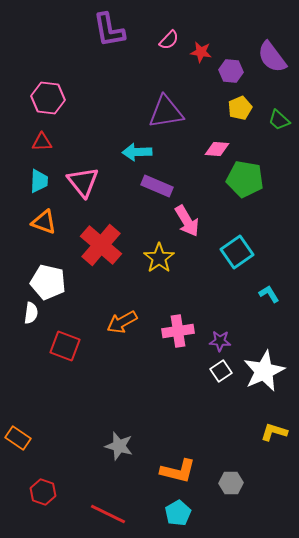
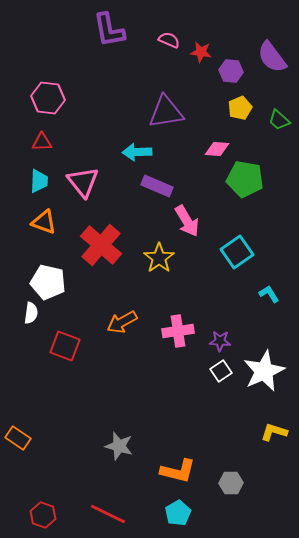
pink semicircle: rotated 110 degrees counterclockwise
red hexagon: moved 23 px down
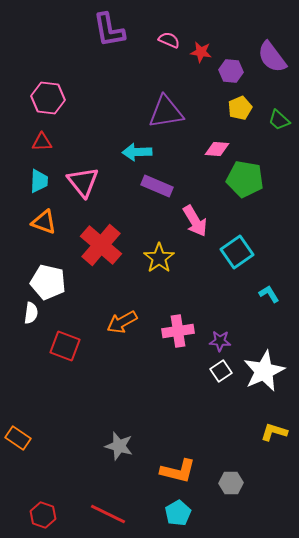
pink arrow: moved 8 px right
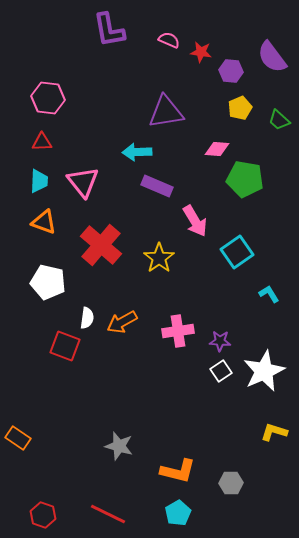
white semicircle: moved 56 px right, 5 px down
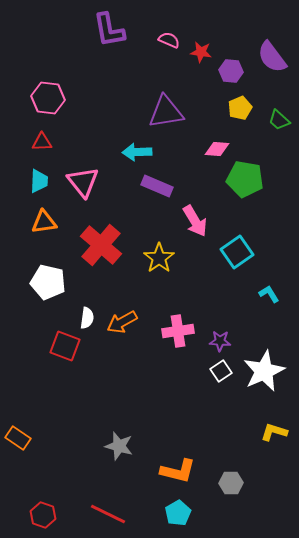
orange triangle: rotated 28 degrees counterclockwise
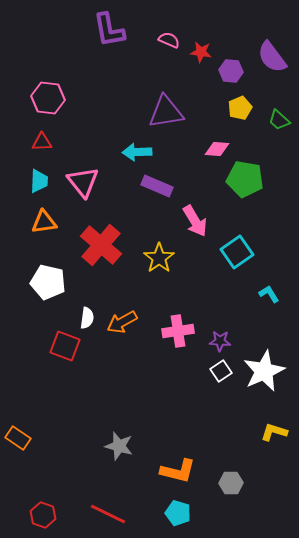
cyan pentagon: rotated 25 degrees counterclockwise
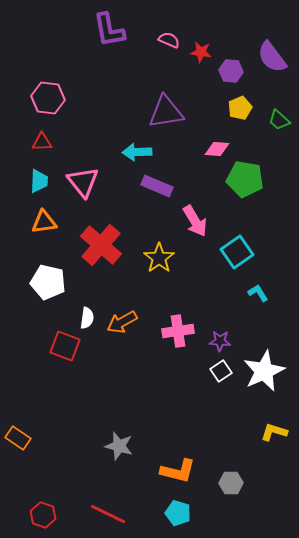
cyan L-shape: moved 11 px left, 1 px up
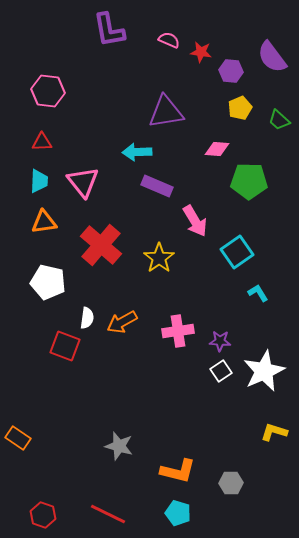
pink hexagon: moved 7 px up
green pentagon: moved 4 px right, 2 px down; rotated 9 degrees counterclockwise
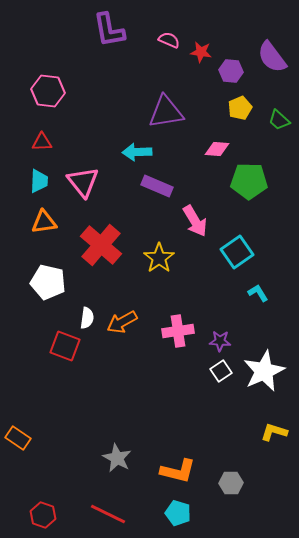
gray star: moved 2 px left, 12 px down; rotated 12 degrees clockwise
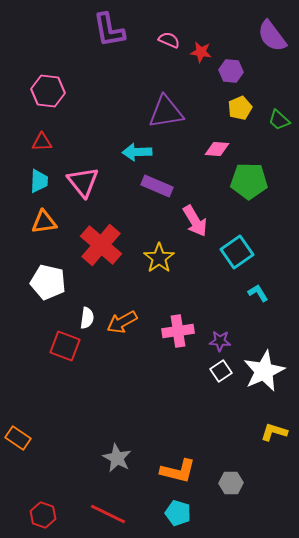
purple semicircle: moved 21 px up
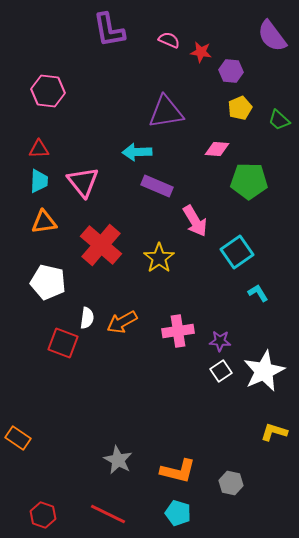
red triangle: moved 3 px left, 7 px down
red square: moved 2 px left, 3 px up
gray star: moved 1 px right, 2 px down
gray hexagon: rotated 15 degrees clockwise
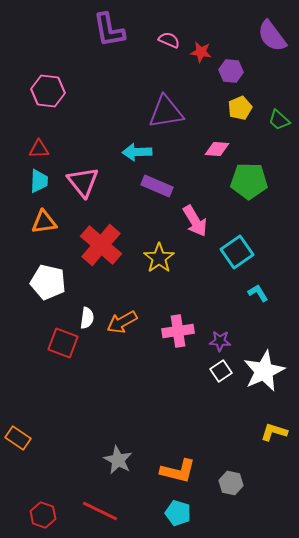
red line: moved 8 px left, 3 px up
